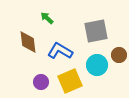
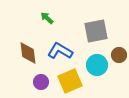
brown diamond: moved 11 px down
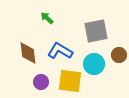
cyan circle: moved 3 px left, 1 px up
yellow square: rotated 30 degrees clockwise
